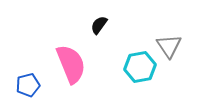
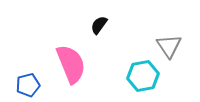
cyan hexagon: moved 3 px right, 9 px down
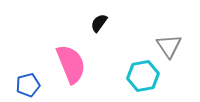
black semicircle: moved 2 px up
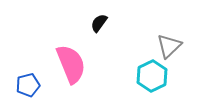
gray triangle: rotated 20 degrees clockwise
cyan hexagon: moved 9 px right; rotated 16 degrees counterclockwise
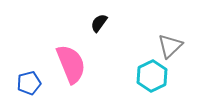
gray triangle: moved 1 px right
blue pentagon: moved 1 px right, 2 px up
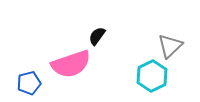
black semicircle: moved 2 px left, 13 px down
pink semicircle: rotated 93 degrees clockwise
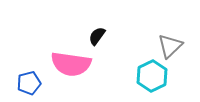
pink semicircle: rotated 27 degrees clockwise
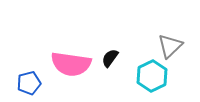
black semicircle: moved 13 px right, 22 px down
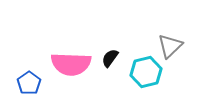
pink semicircle: rotated 6 degrees counterclockwise
cyan hexagon: moved 6 px left, 4 px up; rotated 12 degrees clockwise
blue pentagon: rotated 20 degrees counterclockwise
